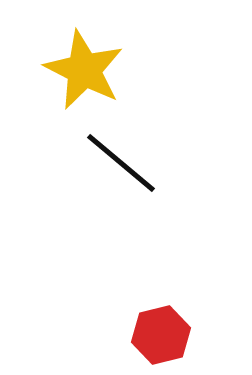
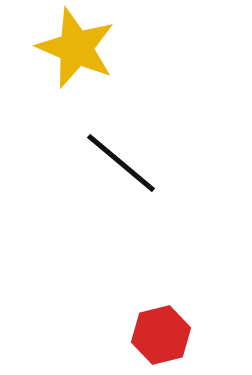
yellow star: moved 8 px left, 22 px up; rotated 4 degrees counterclockwise
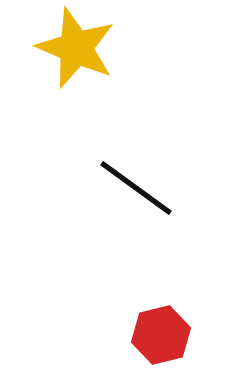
black line: moved 15 px right, 25 px down; rotated 4 degrees counterclockwise
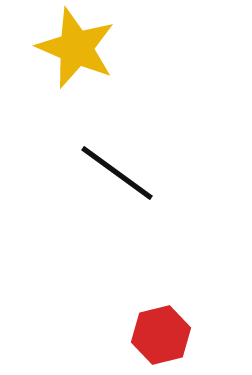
black line: moved 19 px left, 15 px up
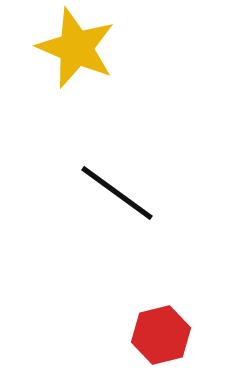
black line: moved 20 px down
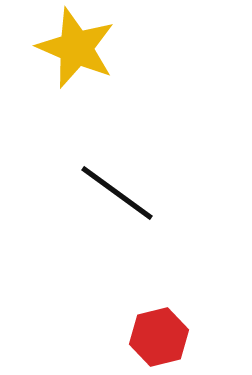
red hexagon: moved 2 px left, 2 px down
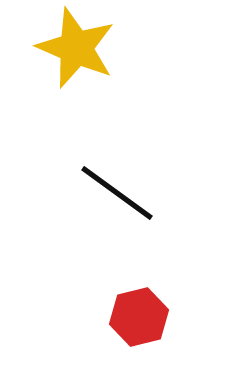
red hexagon: moved 20 px left, 20 px up
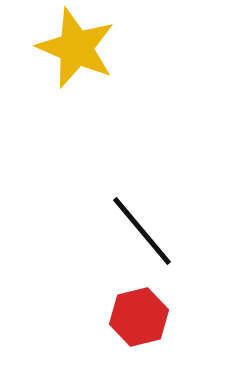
black line: moved 25 px right, 38 px down; rotated 14 degrees clockwise
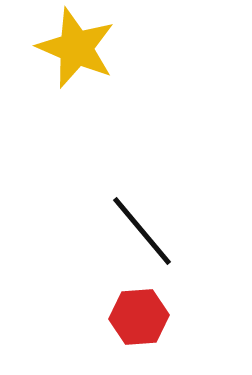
red hexagon: rotated 10 degrees clockwise
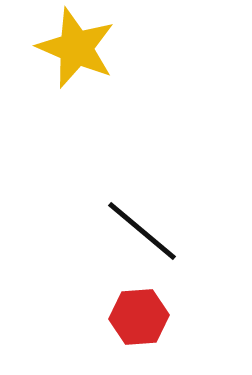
black line: rotated 10 degrees counterclockwise
